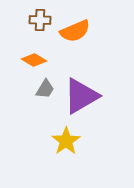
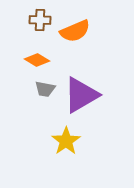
orange diamond: moved 3 px right
gray trapezoid: rotated 70 degrees clockwise
purple triangle: moved 1 px up
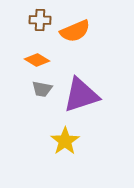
gray trapezoid: moved 3 px left
purple triangle: rotated 12 degrees clockwise
yellow star: moved 1 px left
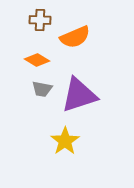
orange semicircle: moved 6 px down
purple triangle: moved 2 px left
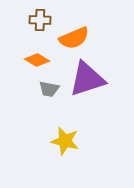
orange semicircle: moved 1 px left, 1 px down
gray trapezoid: moved 7 px right
purple triangle: moved 8 px right, 16 px up
yellow star: rotated 24 degrees counterclockwise
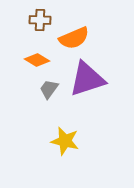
gray trapezoid: rotated 115 degrees clockwise
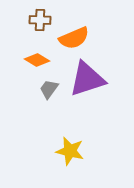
yellow star: moved 5 px right, 10 px down
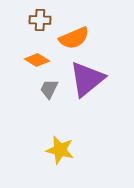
purple triangle: rotated 21 degrees counterclockwise
gray trapezoid: rotated 10 degrees counterclockwise
yellow star: moved 10 px left, 1 px up
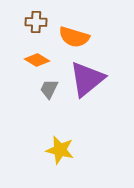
brown cross: moved 4 px left, 2 px down
orange semicircle: moved 1 px up; rotated 40 degrees clockwise
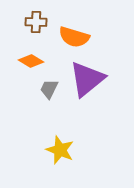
orange diamond: moved 6 px left, 1 px down
yellow star: rotated 8 degrees clockwise
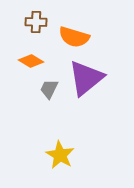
purple triangle: moved 1 px left, 1 px up
yellow star: moved 5 px down; rotated 8 degrees clockwise
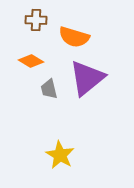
brown cross: moved 2 px up
purple triangle: moved 1 px right
gray trapezoid: rotated 40 degrees counterclockwise
